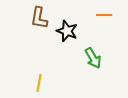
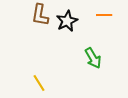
brown L-shape: moved 1 px right, 3 px up
black star: moved 10 px up; rotated 25 degrees clockwise
yellow line: rotated 42 degrees counterclockwise
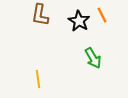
orange line: moved 2 px left; rotated 63 degrees clockwise
black star: moved 12 px right; rotated 15 degrees counterclockwise
yellow line: moved 1 px left, 4 px up; rotated 24 degrees clockwise
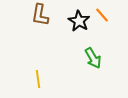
orange line: rotated 14 degrees counterclockwise
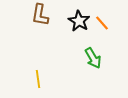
orange line: moved 8 px down
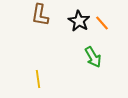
green arrow: moved 1 px up
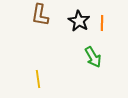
orange line: rotated 42 degrees clockwise
